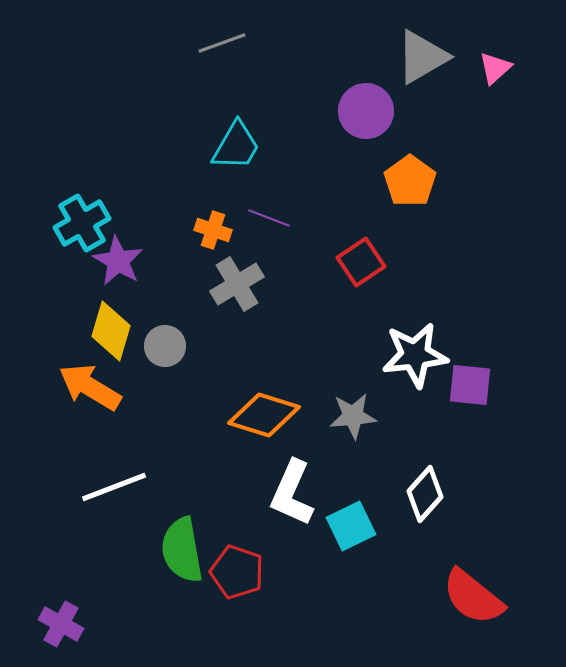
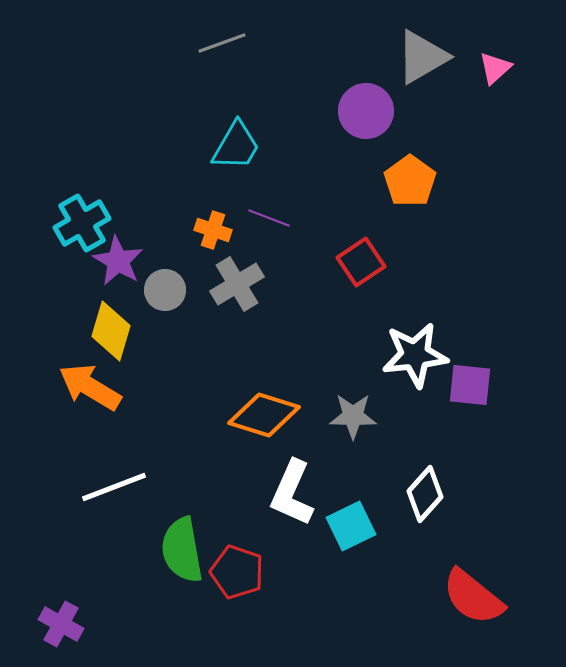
gray circle: moved 56 px up
gray star: rotated 6 degrees clockwise
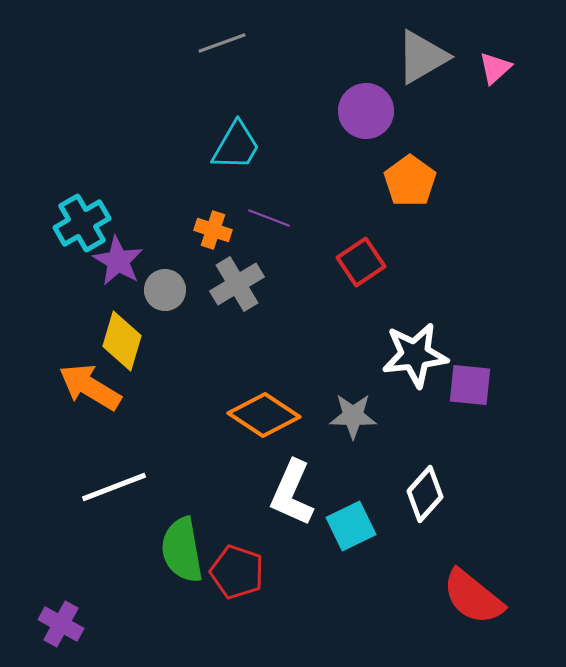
yellow diamond: moved 11 px right, 10 px down
orange diamond: rotated 16 degrees clockwise
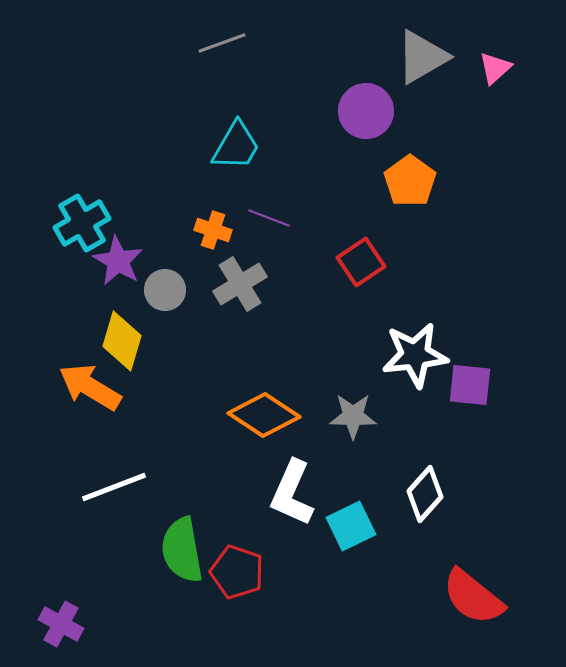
gray cross: moved 3 px right
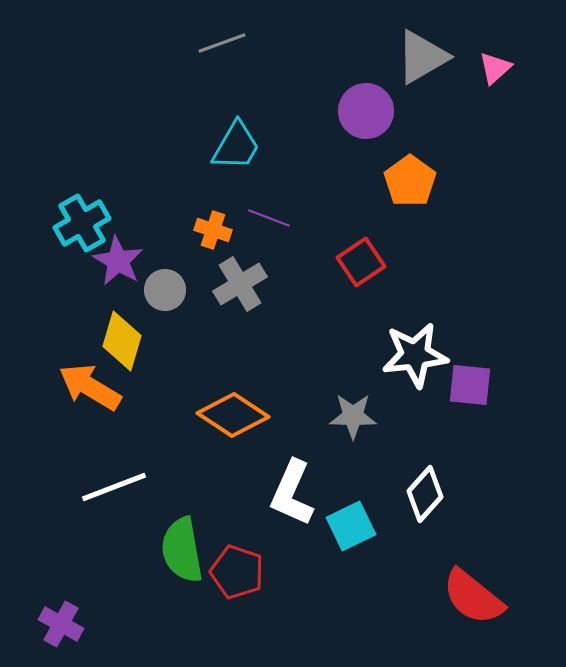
orange diamond: moved 31 px left
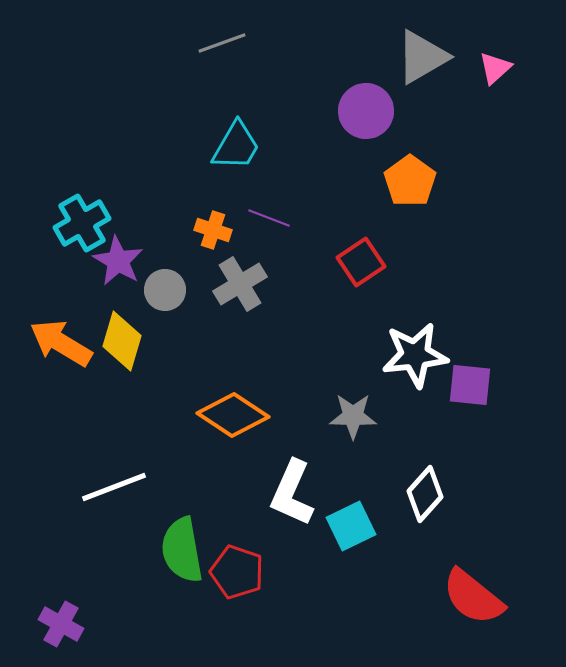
orange arrow: moved 29 px left, 44 px up
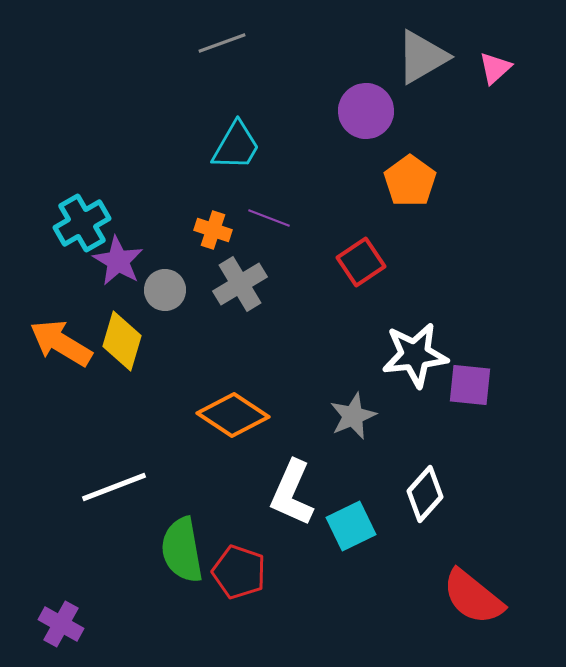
gray star: rotated 24 degrees counterclockwise
red pentagon: moved 2 px right
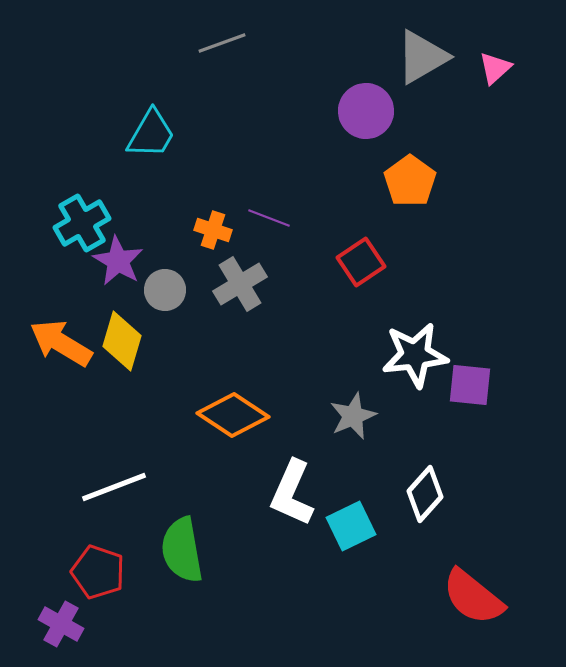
cyan trapezoid: moved 85 px left, 12 px up
red pentagon: moved 141 px left
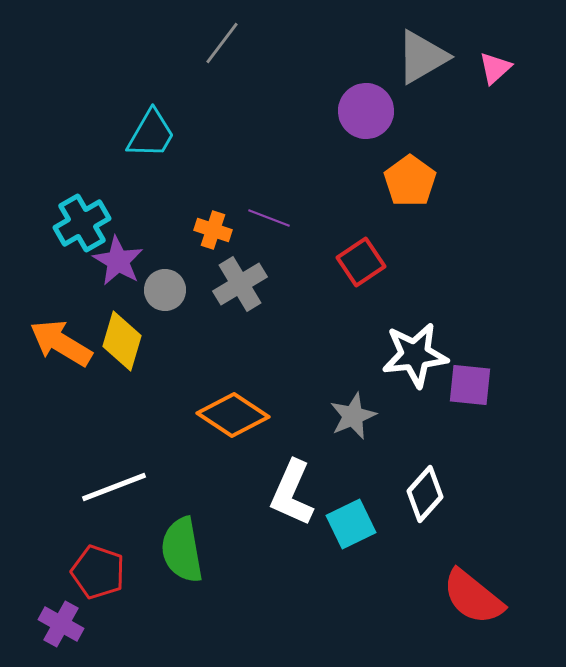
gray line: rotated 33 degrees counterclockwise
cyan square: moved 2 px up
